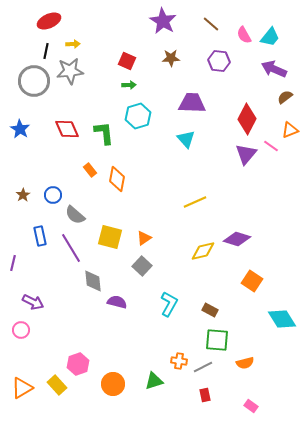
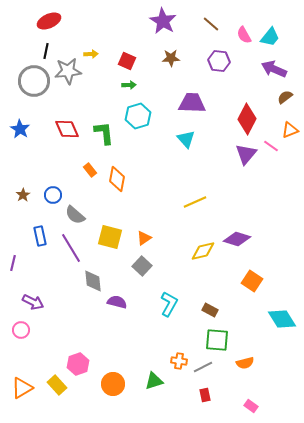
yellow arrow at (73, 44): moved 18 px right, 10 px down
gray star at (70, 71): moved 2 px left
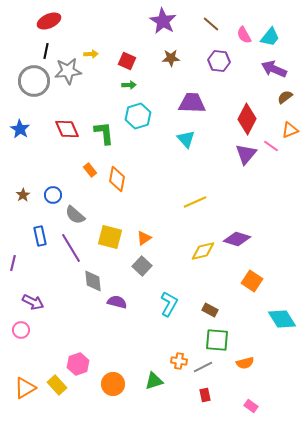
orange triangle at (22, 388): moved 3 px right
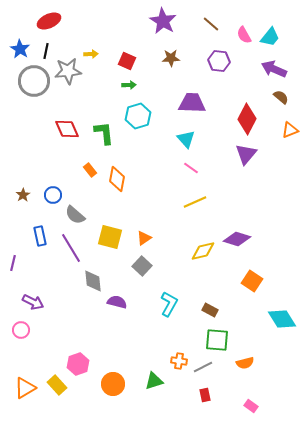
brown semicircle at (285, 97): moved 4 px left; rotated 77 degrees clockwise
blue star at (20, 129): moved 80 px up
pink line at (271, 146): moved 80 px left, 22 px down
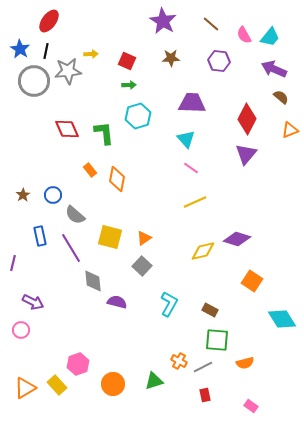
red ellipse at (49, 21): rotated 30 degrees counterclockwise
orange cross at (179, 361): rotated 21 degrees clockwise
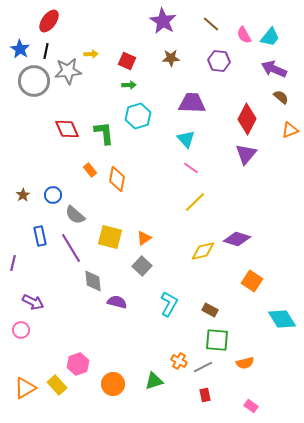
yellow line at (195, 202): rotated 20 degrees counterclockwise
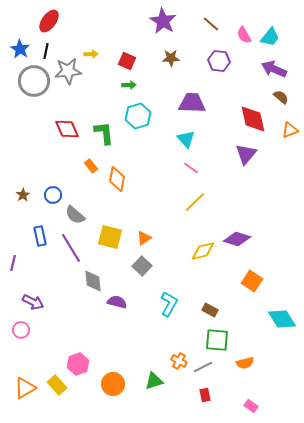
red diamond at (247, 119): moved 6 px right; rotated 40 degrees counterclockwise
orange rectangle at (90, 170): moved 1 px right, 4 px up
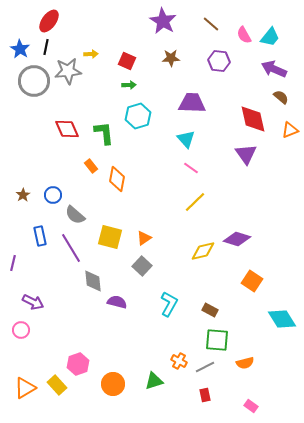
black line at (46, 51): moved 4 px up
purple triangle at (246, 154): rotated 15 degrees counterclockwise
gray line at (203, 367): moved 2 px right
